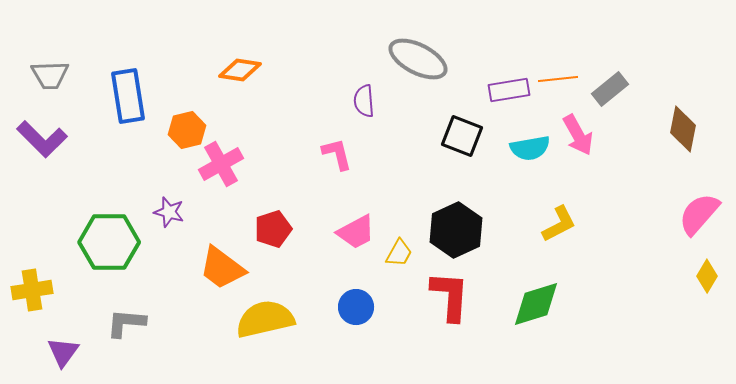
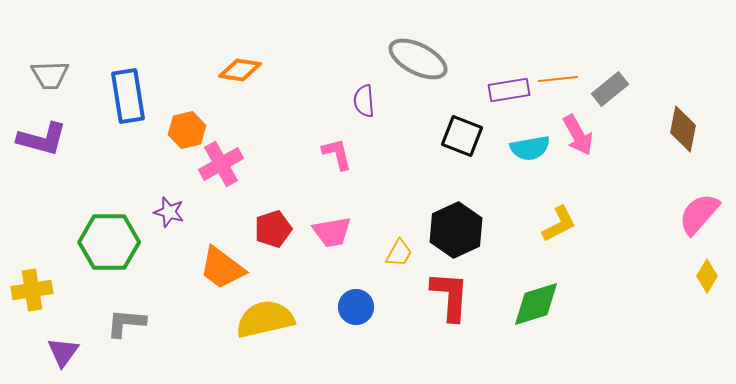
purple L-shape: rotated 30 degrees counterclockwise
pink trapezoid: moved 24 px left; rotated 18 degrees clockwise
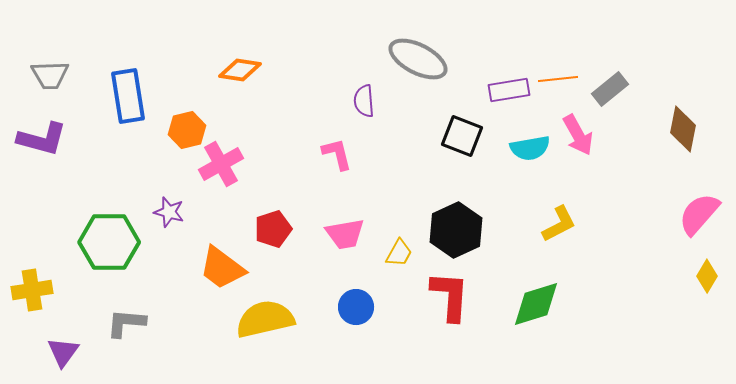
pink trapezoid: moved 13 px right, 2 px down
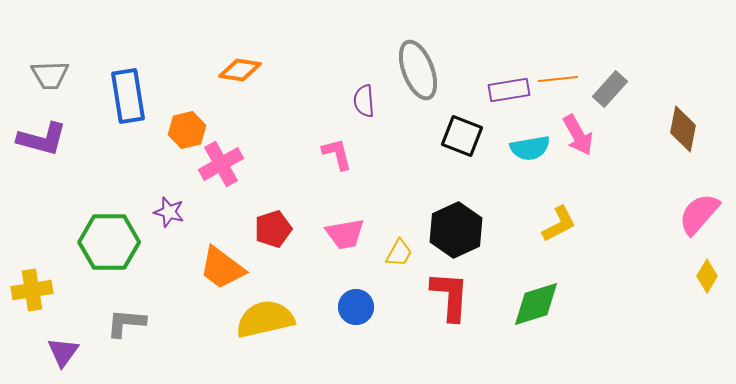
gray ellipse: moved 11 px down; rotated 42 degrees clockwise
gray rectangle: rotated 9 degrees counterclockwise
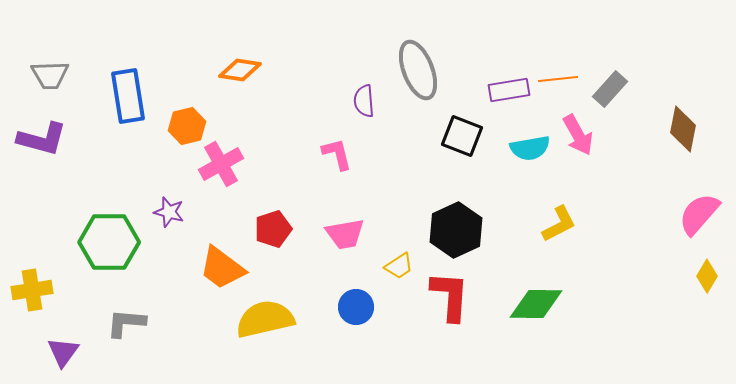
orange hexagon: moved 4 px up
yellow trapezoid: moved 13 px down; rotated 28 degrees clockwise
green diamond: rotated 18 degrees clockwise
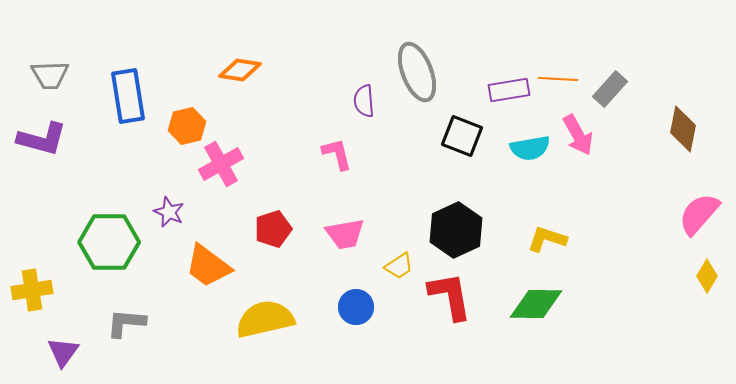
gray ellipse: moved 1 px left, 2 px down
orange line: rotated 9 degrees clockwise
purple star: rotated 8 degrees clockwise
yellow L-shape: moved 12 px left, 15 px down; rotated 135 degrees counterclockwise
orange trapezoid: moved 14 px left, 2 px up
red L-shape: rotated 14 degrees counterclockwise
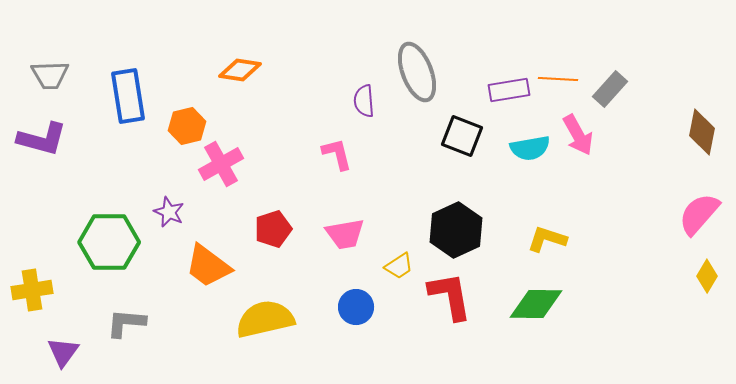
brown diamond: moved 19 px right, 3 px down
